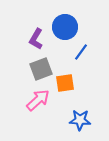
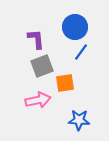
blue circle: moved 10 px right
purple L-shape: rotated 145 degrees clockwise
gray square: moved 1 px right, 3 px up
pink arrow: rotated 30 degrees clockwise
blue star: moved 1 px left
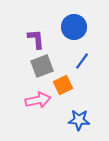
blue circle: moved 1 px left
blue line: moved 1 px right, 9 px down
orange square: moved 2 px left, 2 px down; rotated 18 degrees counterclockwise
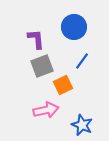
pink arrow: moved 8 px right, 10 px down
blue star: moved 3 px right, 5 px down; rotated 20 degrees clockwise
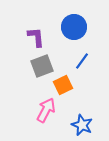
purple L-shape: moved 2 px up
pink arrow: rotated 50 degrees counterclockwise
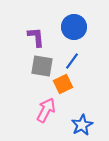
blue line: moved 10 px left
gray square: rotated 30 degrees clockwise
orange square: moved 1 px up
blue star: rotated 20 degrees clockwise
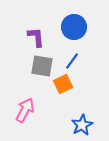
pink arrow: moved 21 px left
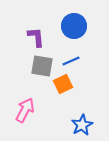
blue circle: moved 1 px up
blue line: moved 1 px left; rotated 30 degrees clockwise
